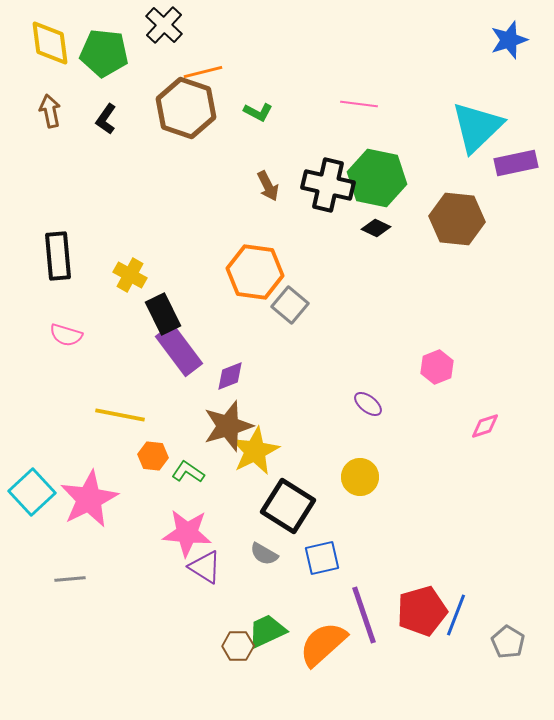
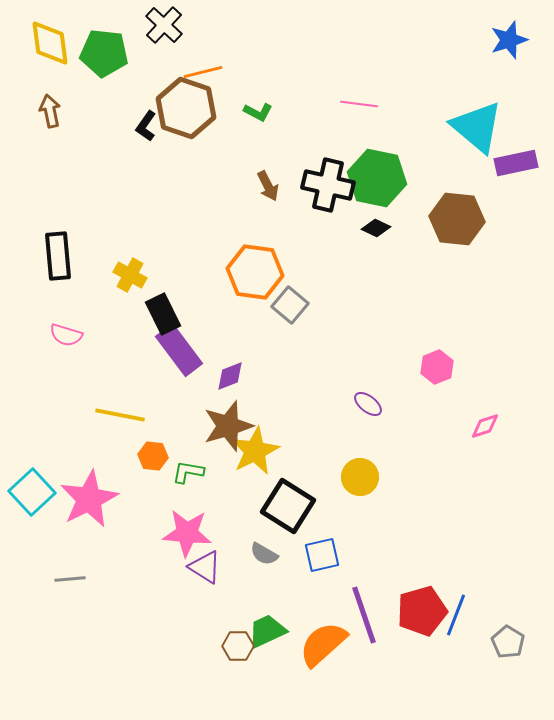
black L-shape at (106, 119): moved 40 px right, 7 px down
cyan triangle at (477, 127): rotated 36 degrees counterclockwise
green L-shape at (188, 472): rotated 24 degrees counterclockwise
blue square at (322, 558): moved 3 px up
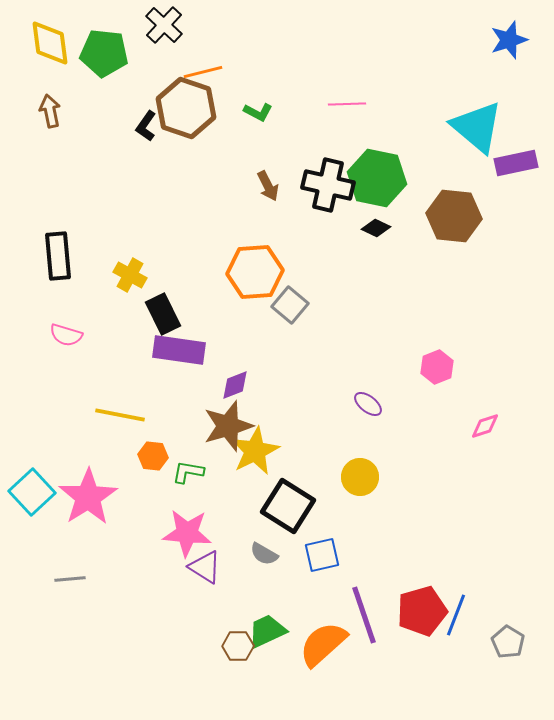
pink line at (359, 104): moved 12 px left; rotated 9 degrees counterclockwise
brown hexagon at (457, 219): moved 3 px left, 3 px up
orange hexagon at (255, 272): rotated 12 degrees counterclockwise
purple rectangle at (179, 350): rotated 45 degrees counterclockwise
purple diamond at (230, 376): moved 5 px right, 9 px down
pink star at (89, 499): moved 1 px left, 2 px up; rotated 6 degrees counterclockwise
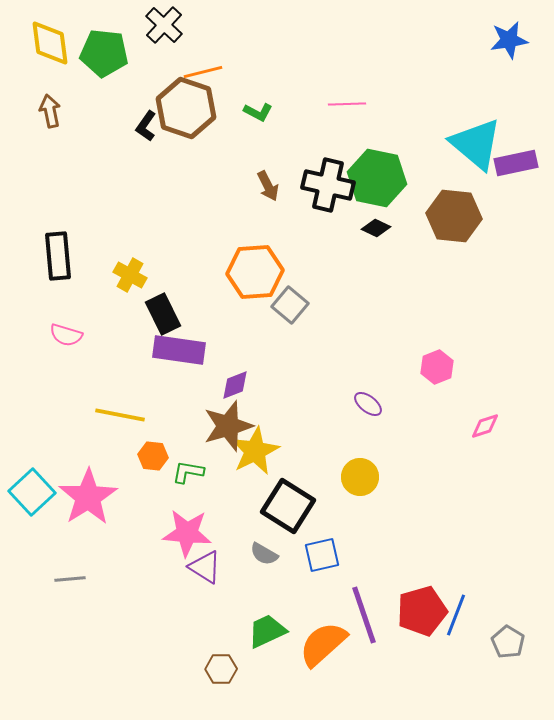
blue star at (509, 40): rotated 9 degrees clockwise
cyan triangle at (477, 127): moved 1 px left, 17 px down
brown hexagon at (238, 646): moved 17 px left, 23 px down
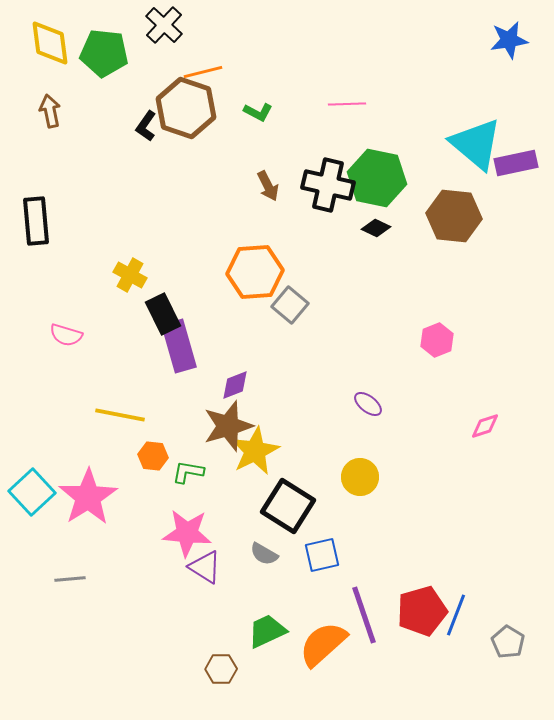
black rectangle at (58, 256): moved 22 px left, 35 px up
purple rectangle at (179, 350): moved 4 px up; rotated 66 degrees clockwise
pink hexagon at (437, 367): moved 27 px up
